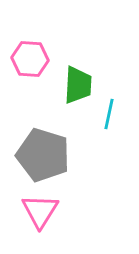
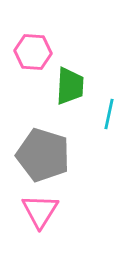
pink hexagon: moved 3 px right, 7 px up
green trapezoid: moved 8 px left, 1 px down
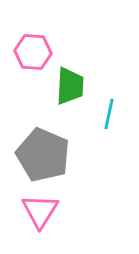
gray pentagon: rotated 6 degrees clockwise
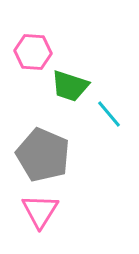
green trapezoid: rotated 105 degrees clockwise
cyan line: rotated 52 degrees counterclockwise
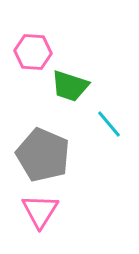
cyan line: moved 10 px down
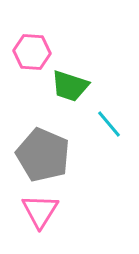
pink hexagon: moved 1 px left
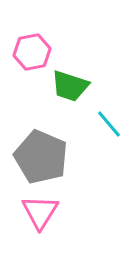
pink hexagon: rotated 15 degrees counterclockwise
gray pentagon: moved 2 px left, 2 px down
pink triangle: moved 1 px down
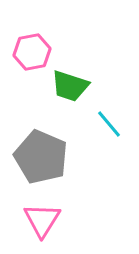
pink triangle: moved 2 px right, 8 px down
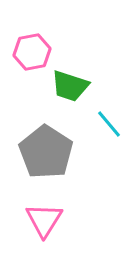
gray pentagon: moved 5 px right, 5 px up; rotated 10 degrees clockwise
pink triangle: moved 2 px right
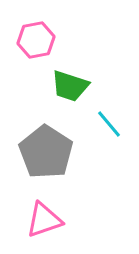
pink hexagon: moved 4 px right, 12 px up
pink triangle: rotated 39 degrees clockwise
